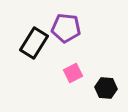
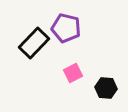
purple pentagon: rotated 8 degrees clockwise
black rectangle: rotated 12 degrees clockwise
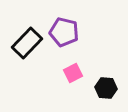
purple pentagon: moved 2 px left, 4 px down
black rectangle: moved 7 px left
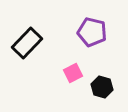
purple pentagon: moved 28 px right
black hexagon: moved 4 px left, 1 px up; rotated 10 degrees clockwise
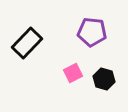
purple pentagon: rotated 8 degrees counterclockwise
black hexagon: moved 2 px right, 8 px up
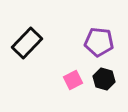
purple pentagon: moved 7 px right, 10 px down
pink square: moved 7 px down
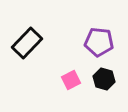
pink square: moved 2 px left
